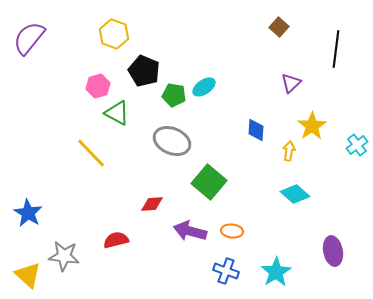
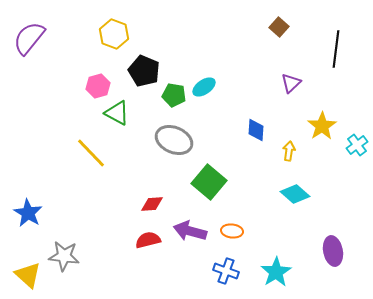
yellow star: moved 10 px right
gray ellipse: moved 2 px right, 1 px up
red semicircle: moved 32 px right
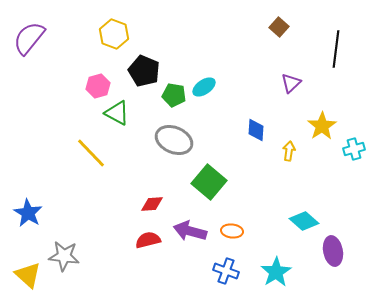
cyan cross: moved 3 px left, 4 px down; rotated 20 degrees clockwise
cyan diamond: moved 9 px right, 27 px down
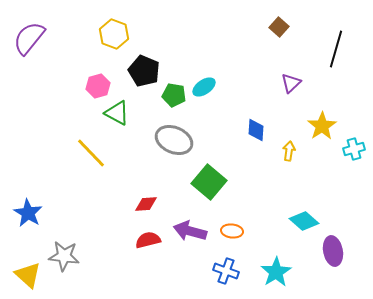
black line: rotated 9 degrees clockwise
red diamond: moved 6 px left
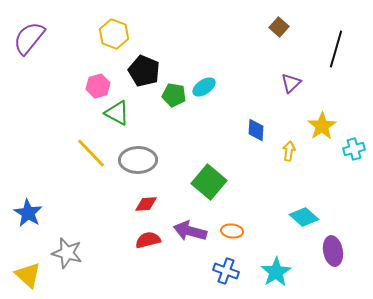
gray ellipse: moved 36 px left, 20 px down; rotated 24 degrees counterclockwise
cyan diamond: moved 4 px up
gray star: moved 3 px right, 3 px up; rotated 8 degrees clockwise
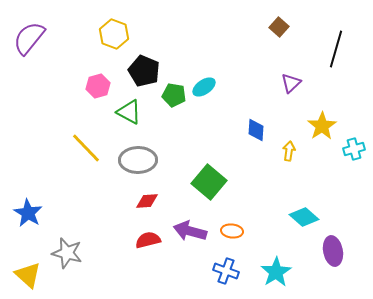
green triangle: moved 12 px right, 1 px up
yellow line: moved 5 px left, 5 px up
red diamond: moved 1 px right, 3 px up
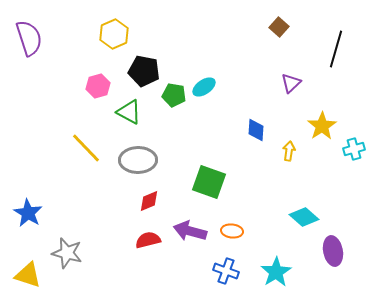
yellow hexagon: rotated 16 degrees clockwise
purple semicircle: rotated 123 degrees clockwise
black pentagon: rotated 12 degrees counterclockwise
green square: rotated 20 degrees counterclockwise
red diamond: moved 2 px right; rotated 20 degrees counterclockwise
yellow triangle: rotated 24 degrees counterclockwise
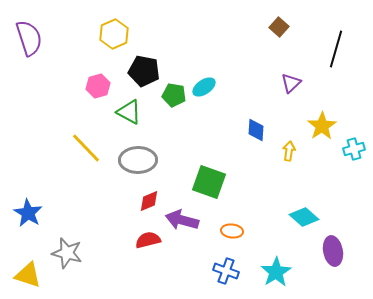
purple arrow: moved 8 px left, 11 px up
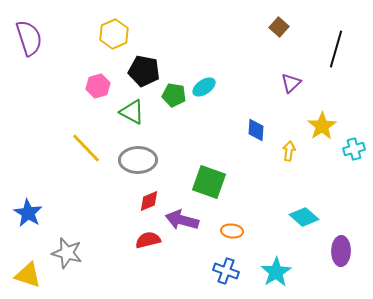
green triangle: moved 3 px right
purple ellipse: moved 8 px right; rotated 12 degrees clockwise
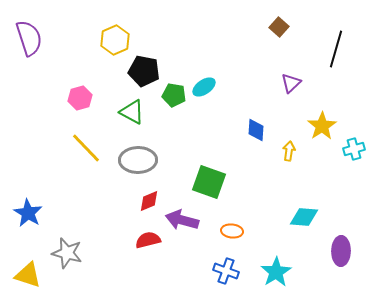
yellow hexagon: moved 1 px right, 6 px down
pink hexagon: moved 18 px left, 12 px down
cyan diamond: rotated 36 degrees counterclockwise
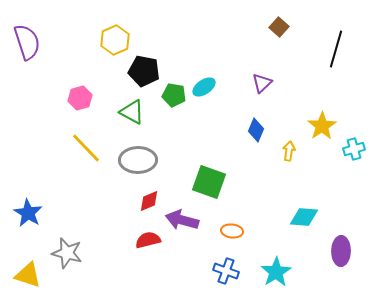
purple semicircle: moved 2 px left, 4 px down
purple triangle: moved 29 px left
blue diamond: rotated 20 degrees clockwise
